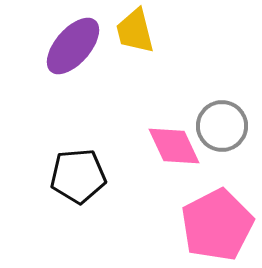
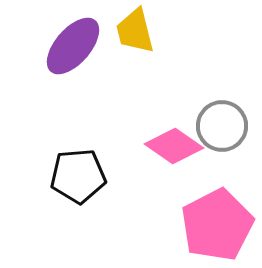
pink diamond: rotated 30 degrees counterclockwise
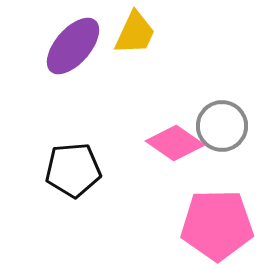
yellow trapezoid: moved 2 px down; rotated 141 degrees counterclockwise
pink diamond: moved 1 px right, 3 px up
black pentagon: moved 5 px left, 6 px up
pink pentagon: rotated 26 degrees clockwise
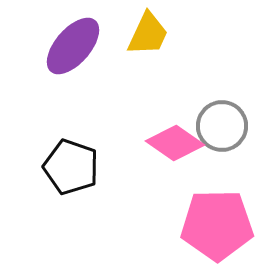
yellow trapezoid: moved 13 px right, 1 px down
black pentagon: moved 2 px left, 3 px up; rotated 24 degrees clockwise
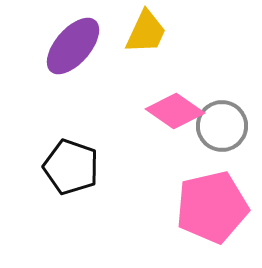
yellow trapezoid: moved 2 px left, 2 px up
pink diamond: moved 32 px up
pink pentagon: moved 5 px left, 18 px up; rotated 12 degrees counterclockwise
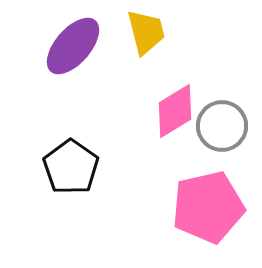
yellow trapezoid: rotated 39 degrees counterclockwise
pink diamond: rotated 66 degrees counterclockwise
black pentagon: rotated 16 degrees clockwise
pink pentagon: moved 4 px left
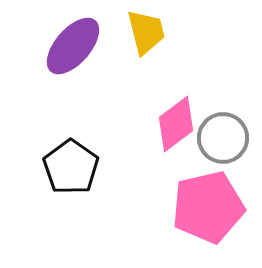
pink diamond: moved 1 px right, 13 px down; rotated 6 degrees counterclockwise
gray circle: moved 1 px right, 12 px down
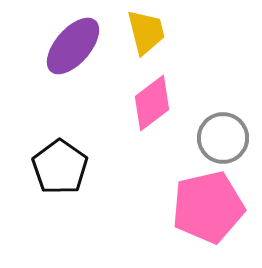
pink diamond: moved 24 px left, 21 px up
black pentagon: moved 11 px left
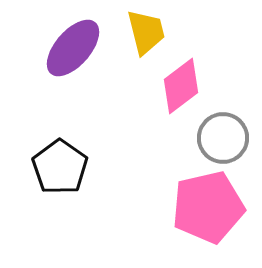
purple ellipse: moved 2 px down
pink diamond: moved 29 px right, 17 px up
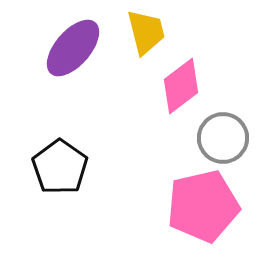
pink pentagon: moved 5 px left, 1 px up
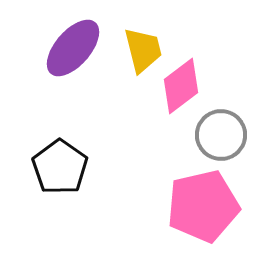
yellow trapezoid: moved 3 px left, 18 px down
gray circle: moved 2 px left, 3 px up
